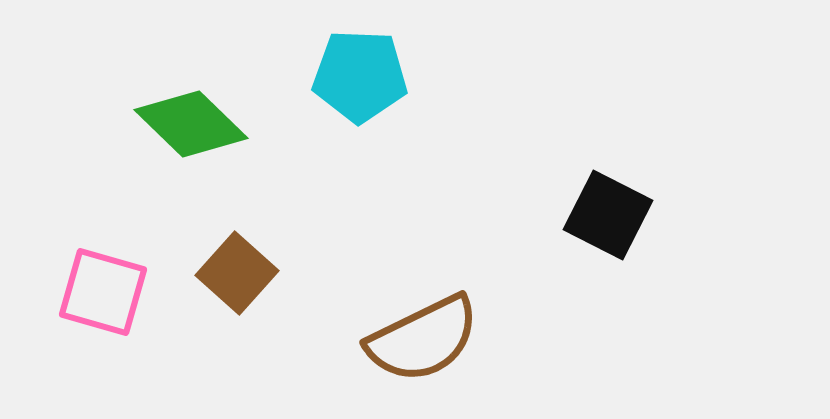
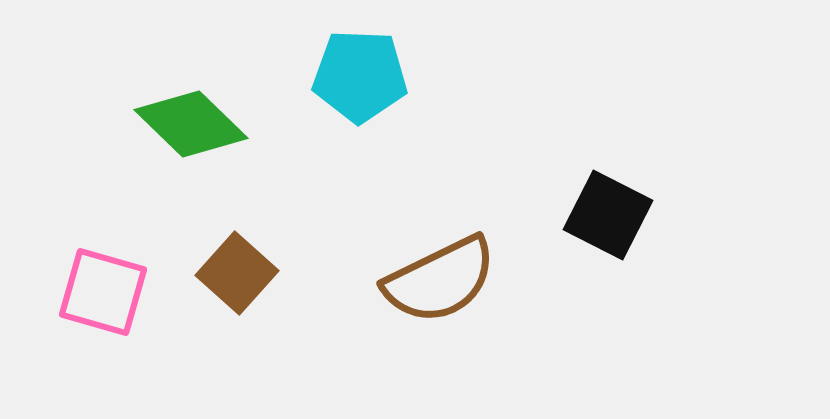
brown semicircle: moved 17 px right, 59 px up
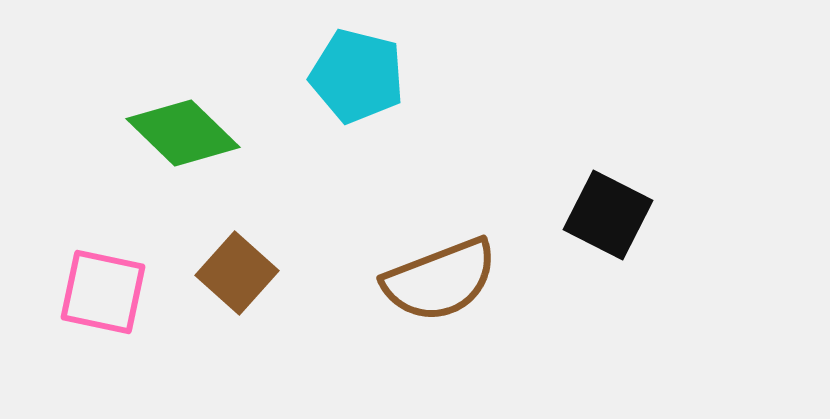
cyan pentagon: moved 3 px left; rotated 12 degrees clockwise
green diamond: moved 8 px left, 9 px down
brown semicircle: rotated 5 degrees clockwise
pink square: rotated 4 degrees counterclockwise
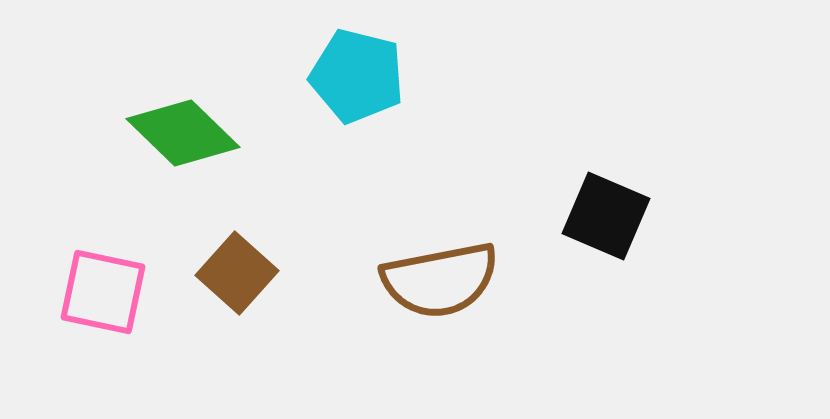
black square: moved 2 px left, 1 px down; rotated 4 degrees counterclockwise
brown semicircle: rotated 10 degrees clockwise
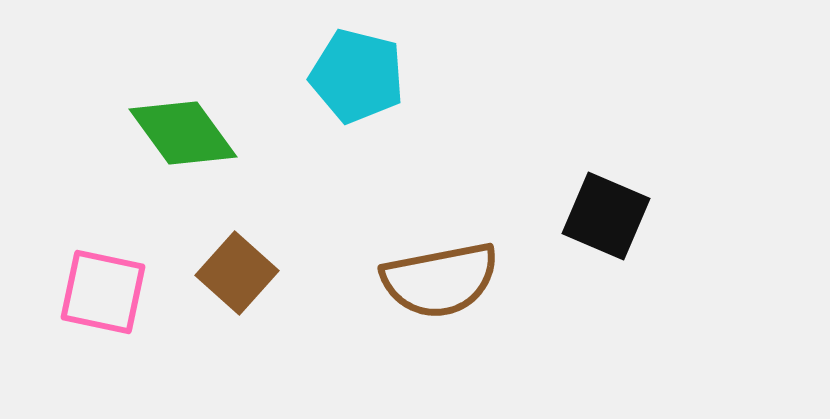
green diamond: rotated 10 degrees clockwise
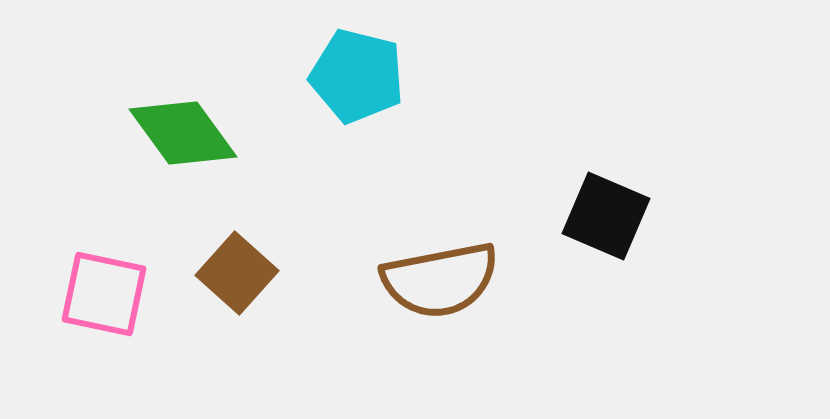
pink square: moved 1 px right, 2 px down
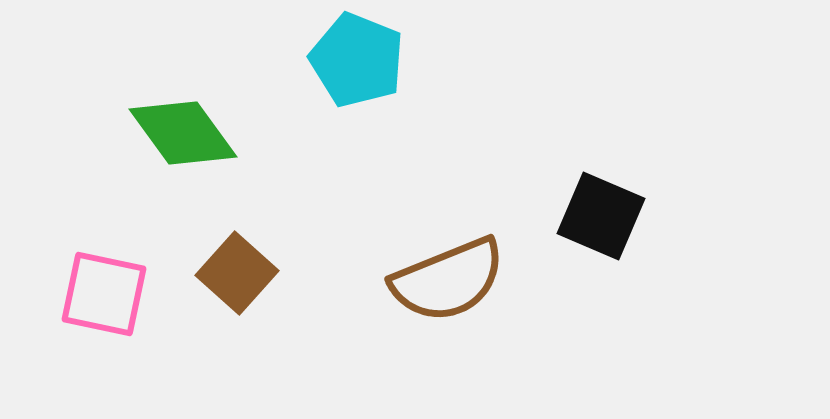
cyan pentagon: moved 16 px up; rotated 8 degrees clockwise
black square: moved 5 px left
brown semicircle: moved 8 px right; rotated 11 degrees counterclockwise
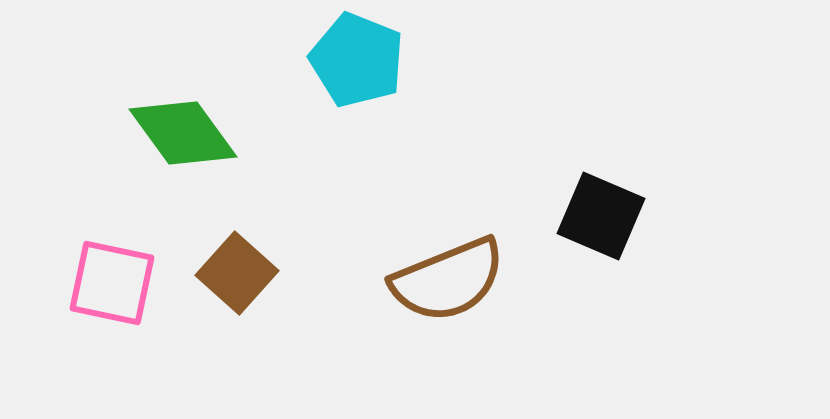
pink square: moved 8 px right, 11 px up
